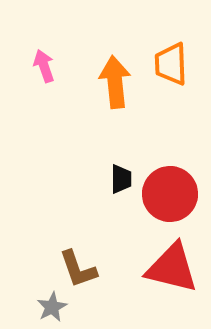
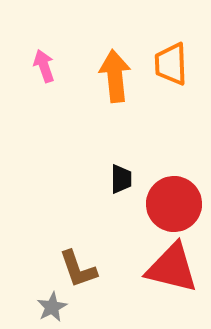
orange arrow: moved 6 px up
red circle: moved 4 px right, 10 px down
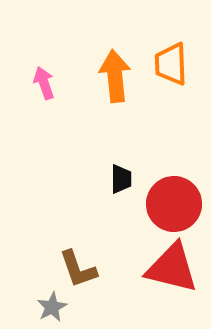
pink arrow: moved 17 px down
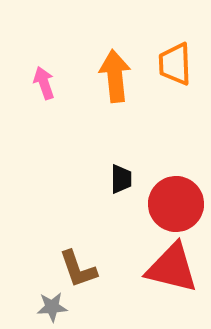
orange trapezoid: moved 4 px right
red circle: moved 2 px right
gray star: rotated 24 degrees clockwise
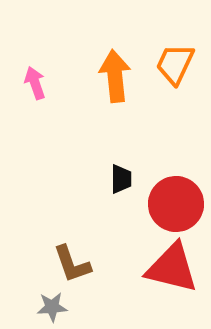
orange trapezoid: rotated 27 degrees clockwise
pink arrow: moved 9 px left
brown L-shape: moved 6 px left, 5 px up
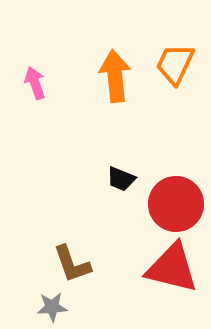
black trapezoid: rotated 112 degrees clockwise
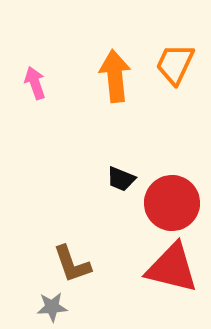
red circle: moved 4 px left, 1 px up
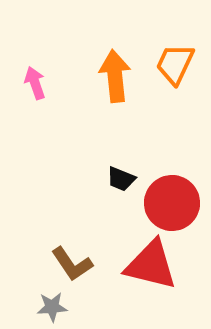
brown L-shape: rotated 15 degrees counterclockwise
red triangle: moved 21 px left, 3 px up
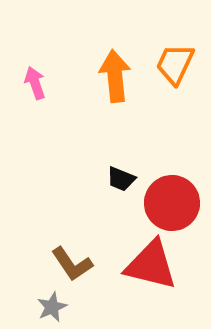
gray star: rotated 20 degrees counterclockwise
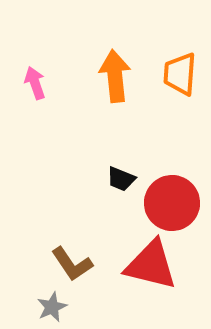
orange trapezoid: moved 5 px right, 10 px down; rotated 21 degrees counterclockwise
